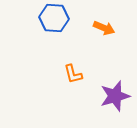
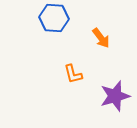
orange arrow: moved 3 px left, 10 px down; rotated 30 degrees clockwise
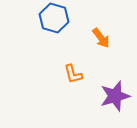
blue hexagon: rotated 12 degrees clockwise
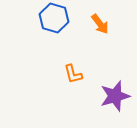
orange arrow: moved 1 px left, 14 px up
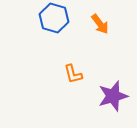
purple star: moved 2 px left
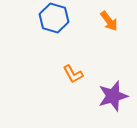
orange arrow: moved 9 px right, 3 px up
orange L-shape: rotated 15 degrees counterclockwise
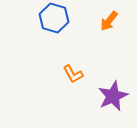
orange arrow: rotated 75 degrees clockwise
purple star: rotated 8 degrees counterclockwise
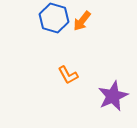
orange arrow: moved 27 px left
orange L-shape: moved 5 px left, 1 px down
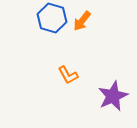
blue hexagon: moved 2 px left
